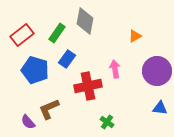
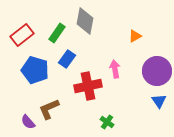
blue triangle: moved 1 px left, 7 px up; rotated 49 degrees clockwise
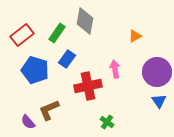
purple circle: moved 1 px down
brown L-shape: moved 1 px down
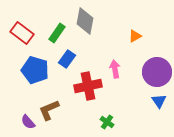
red rectangle: moved 2 px up; rotated 75 degrees clockwise
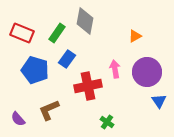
red rectangle: rotated 15 degrees counterclockwise
purple circle: moved 10 px left
purple semicircle: moved 10 px left, 3 px up
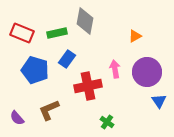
green rectangle: rotated 42 degrees clockwise
purple semicircle: moved 1 px left, 1 px up
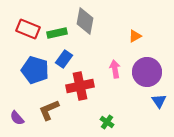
red rectangle: moved 6 px right, 4 px up
blue rectangle: moved 3 px left
red cross: moved 8 px left
